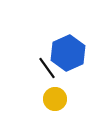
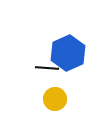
black line: rotated 50 degrees counterclockwise
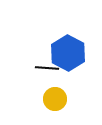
blue hexagon: rotated 8 degrees counterclockwise
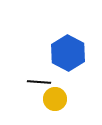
black line: moved 8 px left, 14 px down
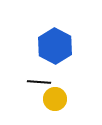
blue hexagon: moved 13 px left, 7 px up
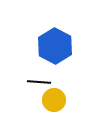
yellow circle: moved 1 px left, 1 px down
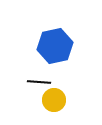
blue hexagon: rotated 20 degrees clockwise
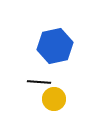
yellow circle: moved 1 px up
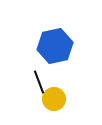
black line: rotated 65 degrees clockwise
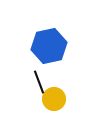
blue hexagon: moved 6 px left
